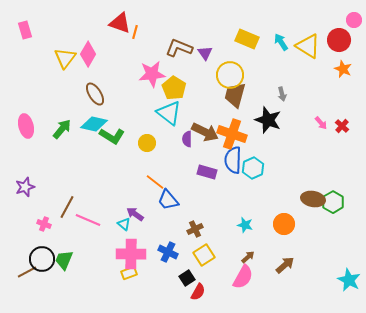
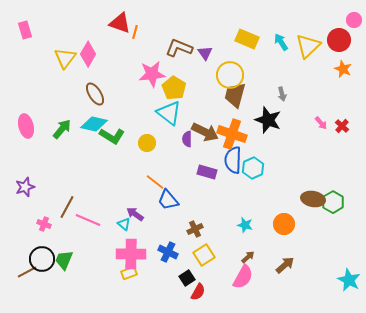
yellow triangle at (308, 46): rotated 44 degrees clockwise
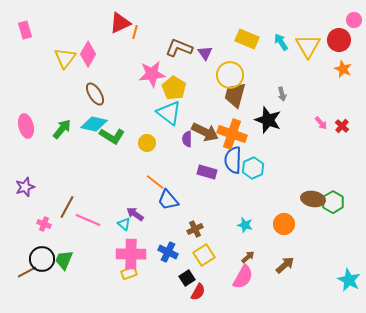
red triangle at (120, 23): rotated 45 degrees counterclockwise
yellow triangle at (308, 46): rotated 16 degrees counterclockwise
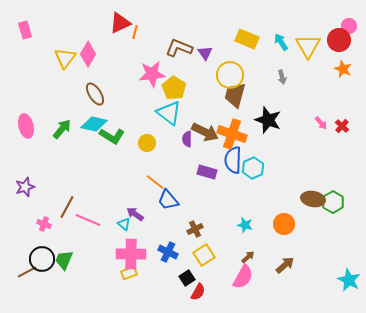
pink circle at (354, 20): moved 5 px left, 6 px down
gray arrow at (282, 94): moved 17 px up
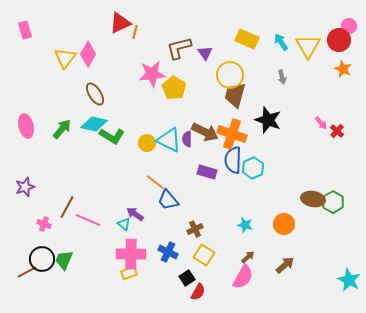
brown L-shape at (179, 48): rotated 36 degrees counterclockwise
cyan triangle at (169, 113): moved 27 px down; rotated 12 degrees counterclockwise
red cross at (342, 126): moved 5 px left, 5 px down
yellow square at (204, 255): rotated 25 degrees counterclockwise
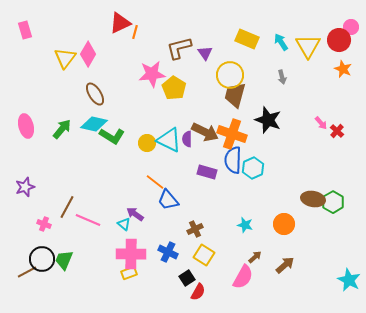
pink circle at (349, 26): moved 2 px right, 1 px down
brown arrow at (248, 257): moved 7 px right
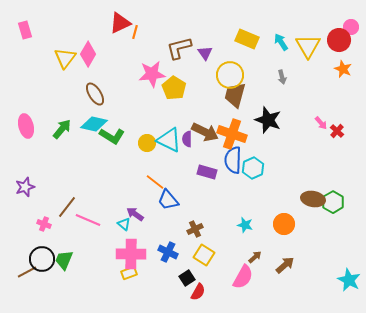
brown line at (67, 207): rotated 10 degrees clockwise
